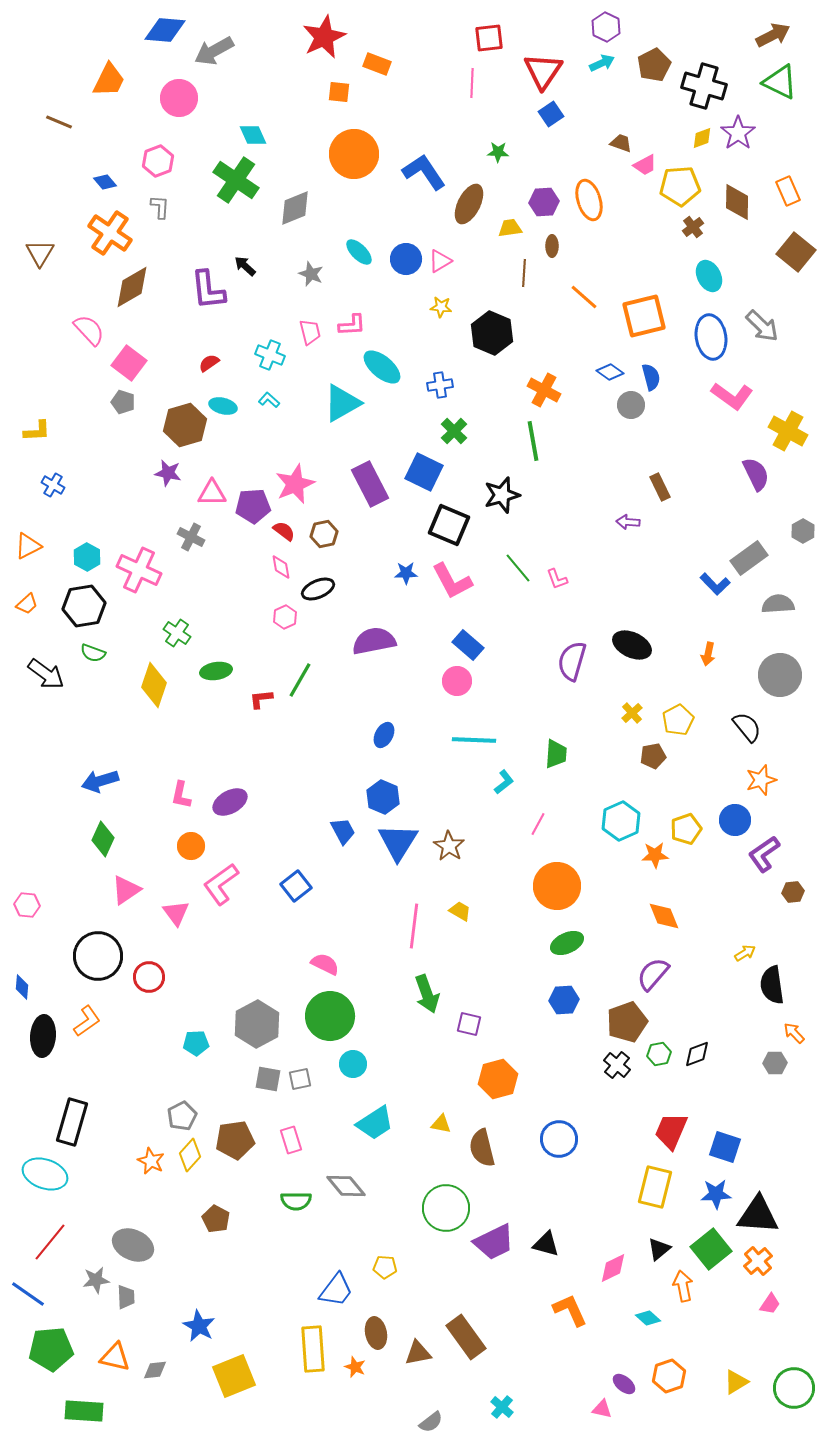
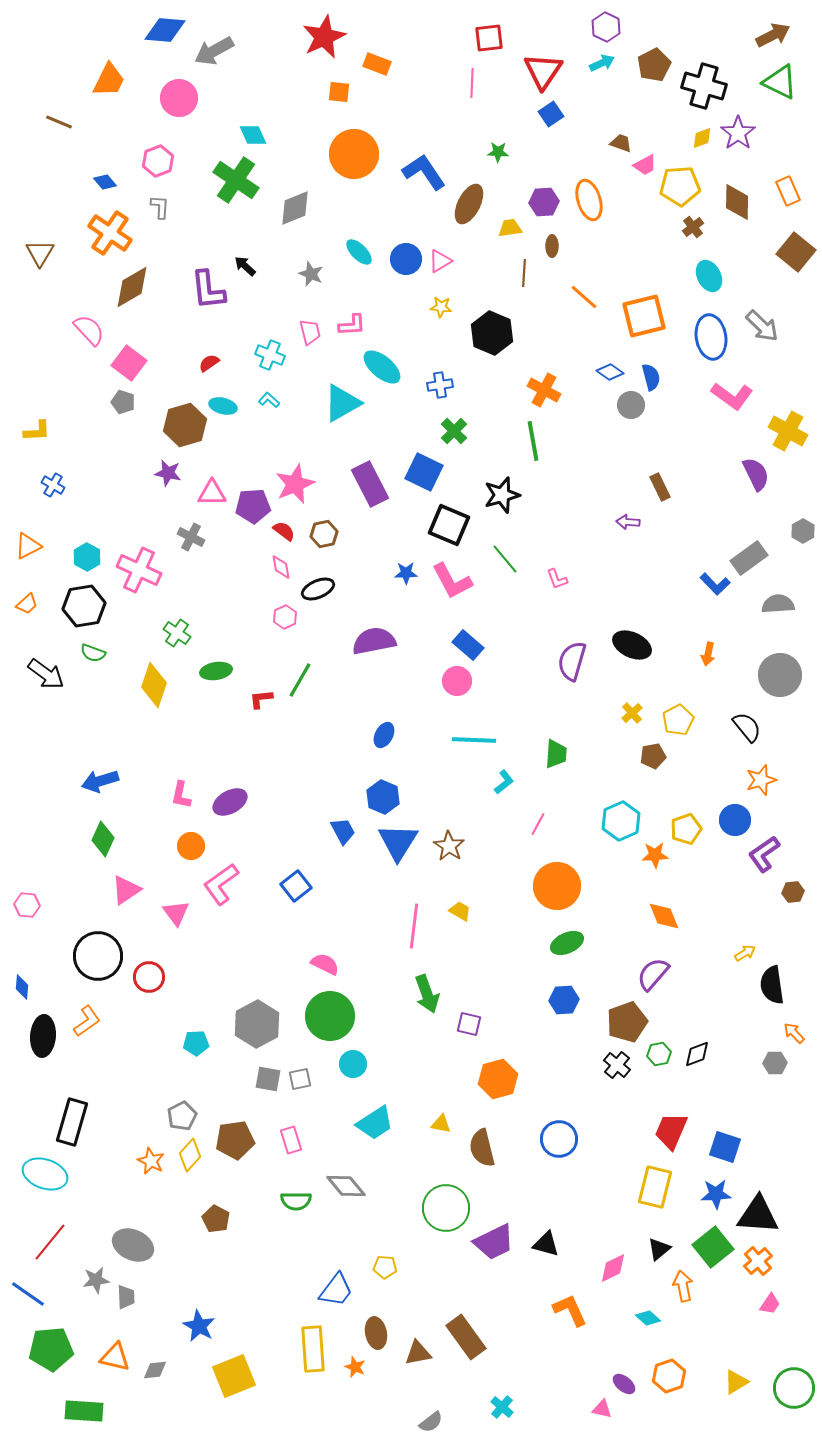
green line at (518, 568): moved 13 px left, 9 px up
green square at (711, 1249): moved 2 px right, 2 px up
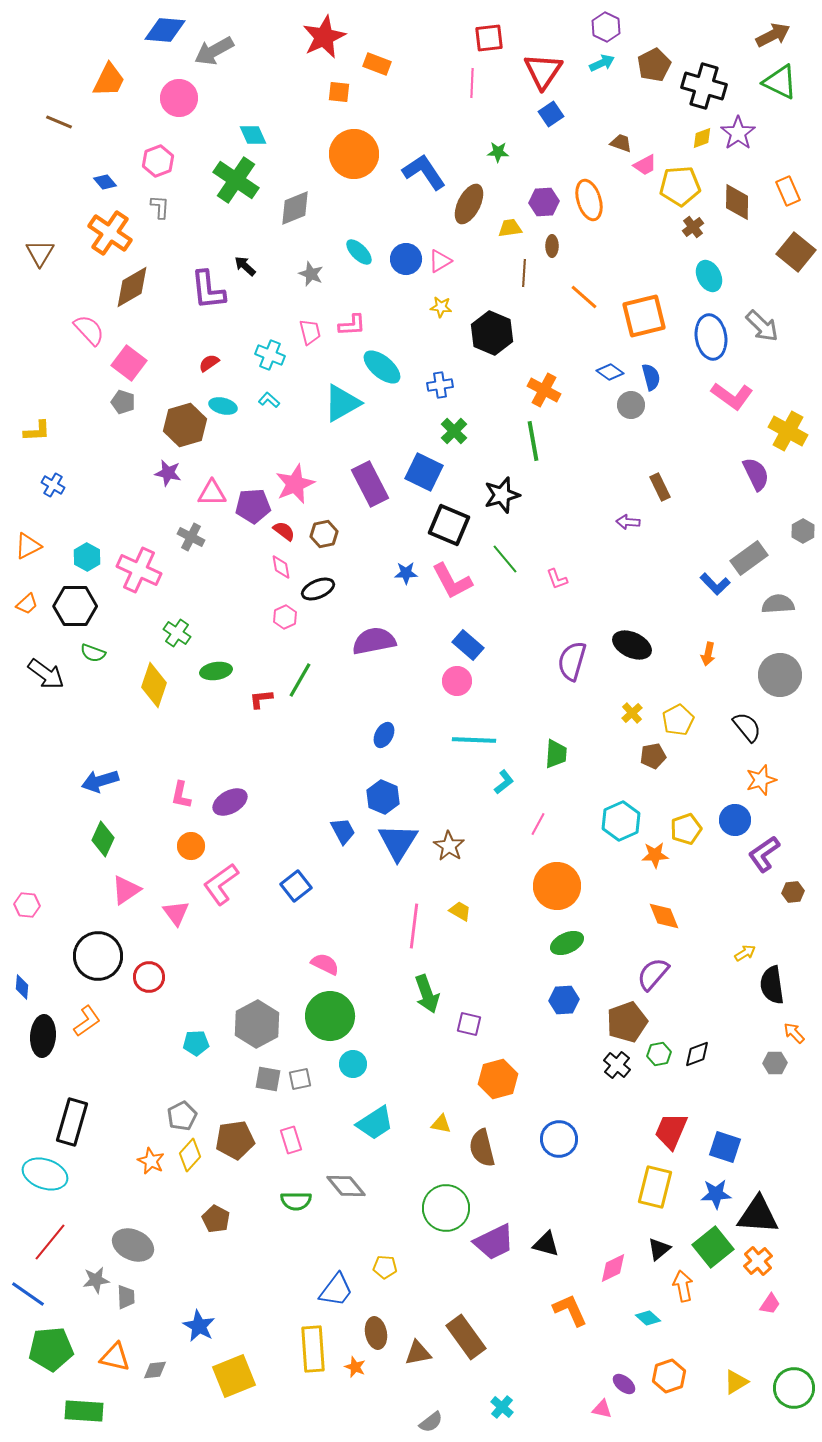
black hexagon at (84, 606): moved 9 px left; rotated 9 degrees clockwise
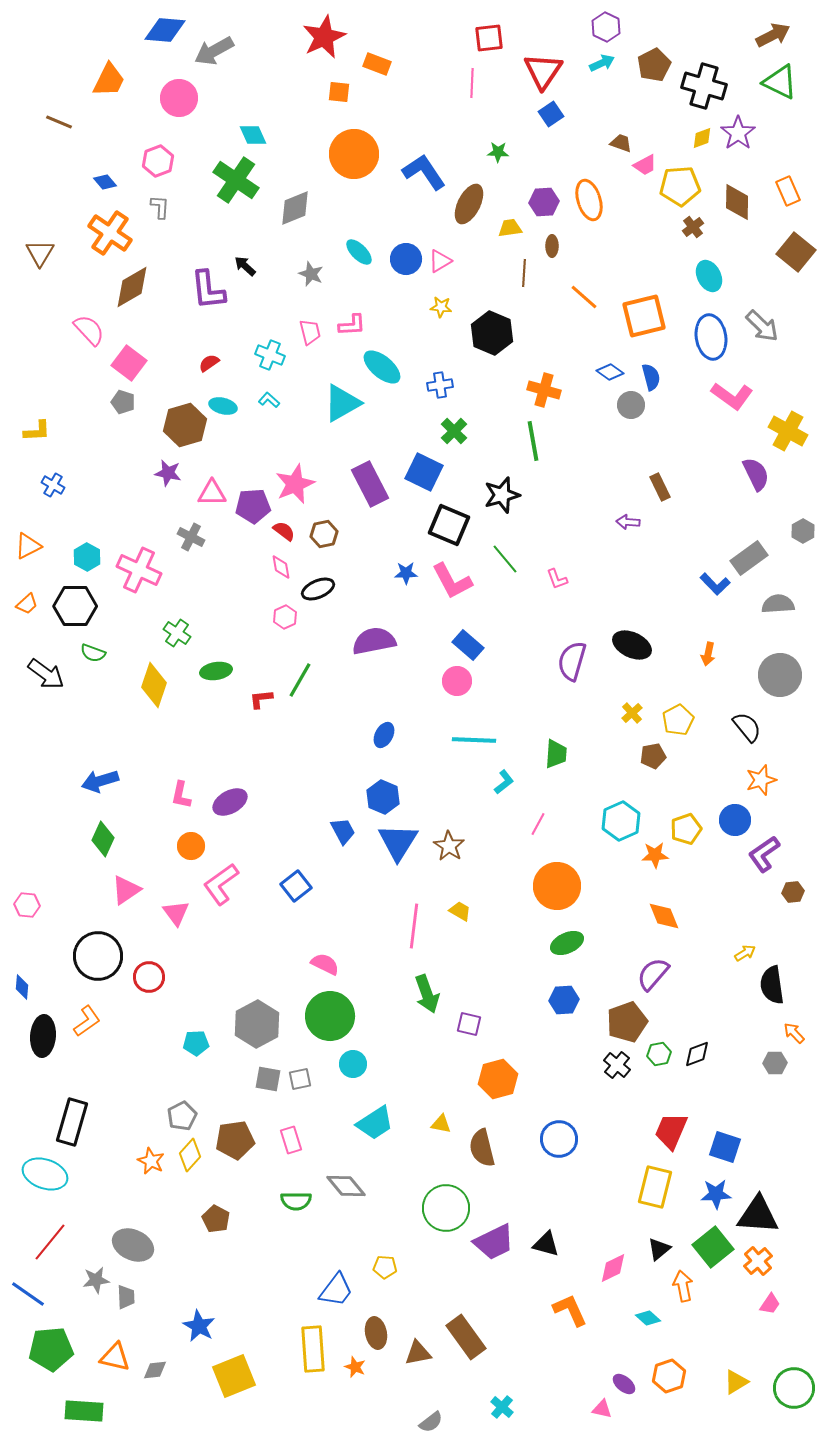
orange cross at (544, 390): rotated 12 degrees counterclockwise
